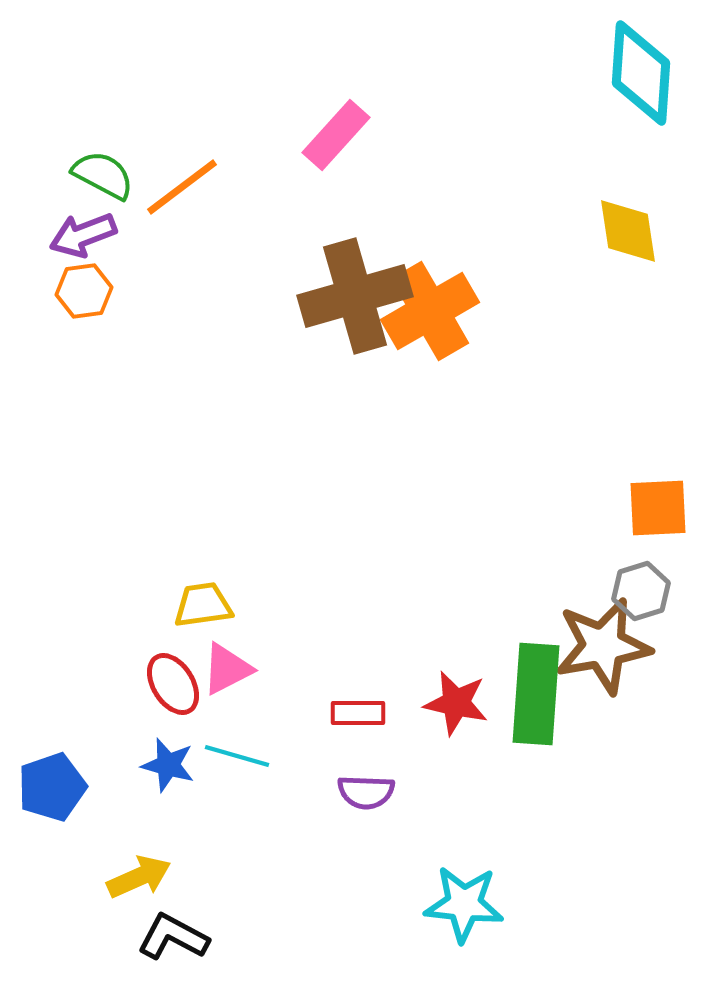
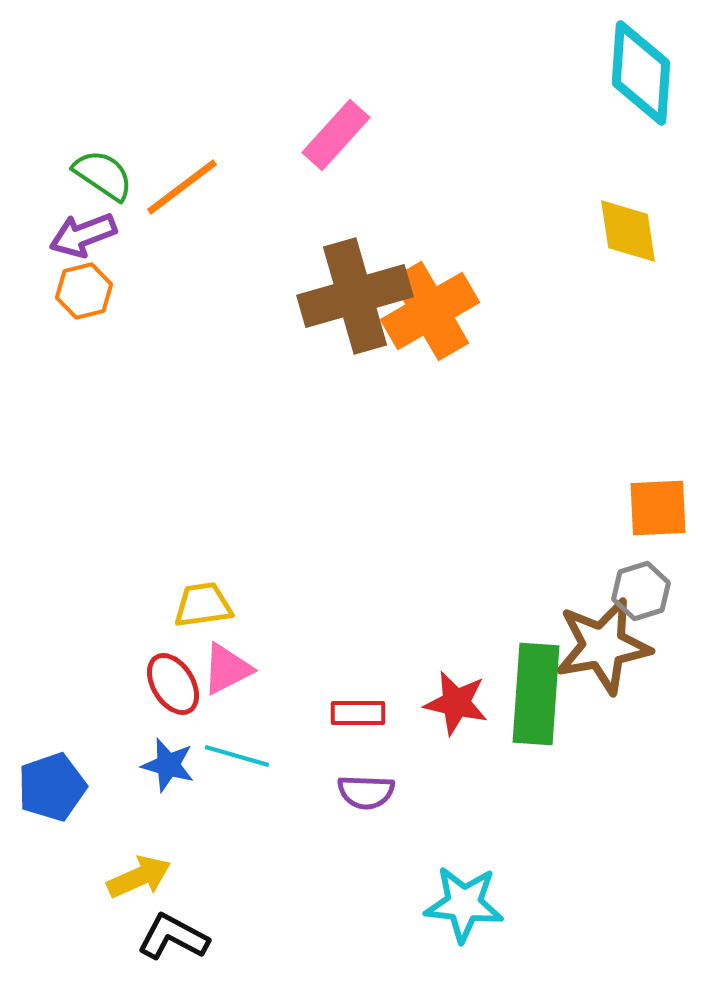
green semicircle: rotated 6 degrees clockwise
orange hexagon: rotated 6 degrees counterclockwise
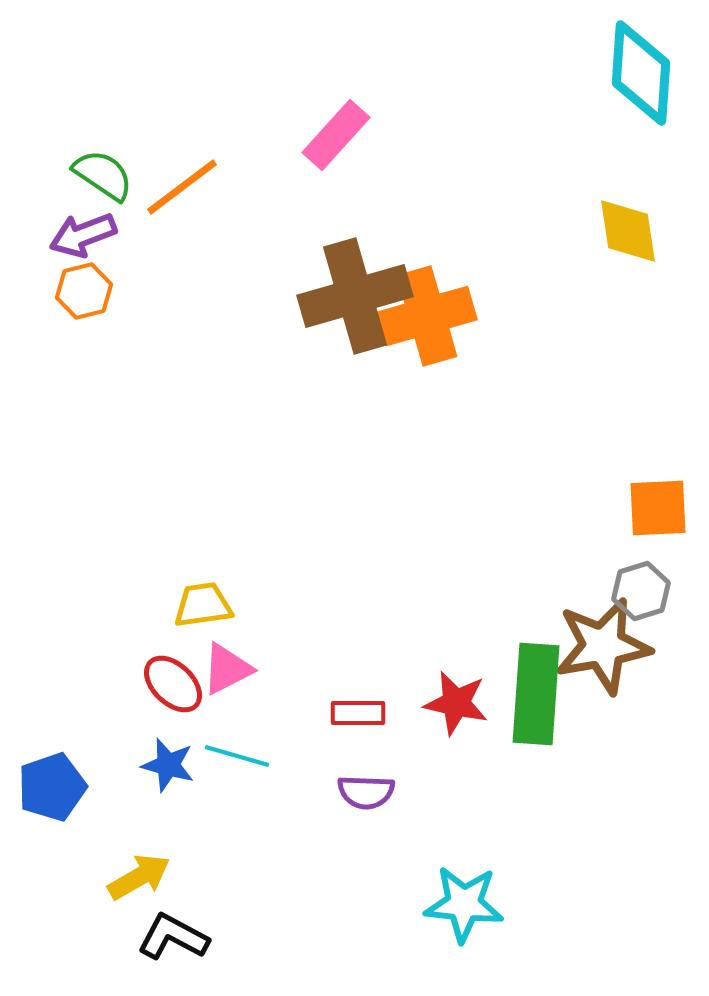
orange cross: moved 3 px left, 5 px down; rotated 14 degrees clockwise
red ellipse: rotated 14 degrees counterclockwise
yellow arrow: rotated 6 degrees counterclockwise
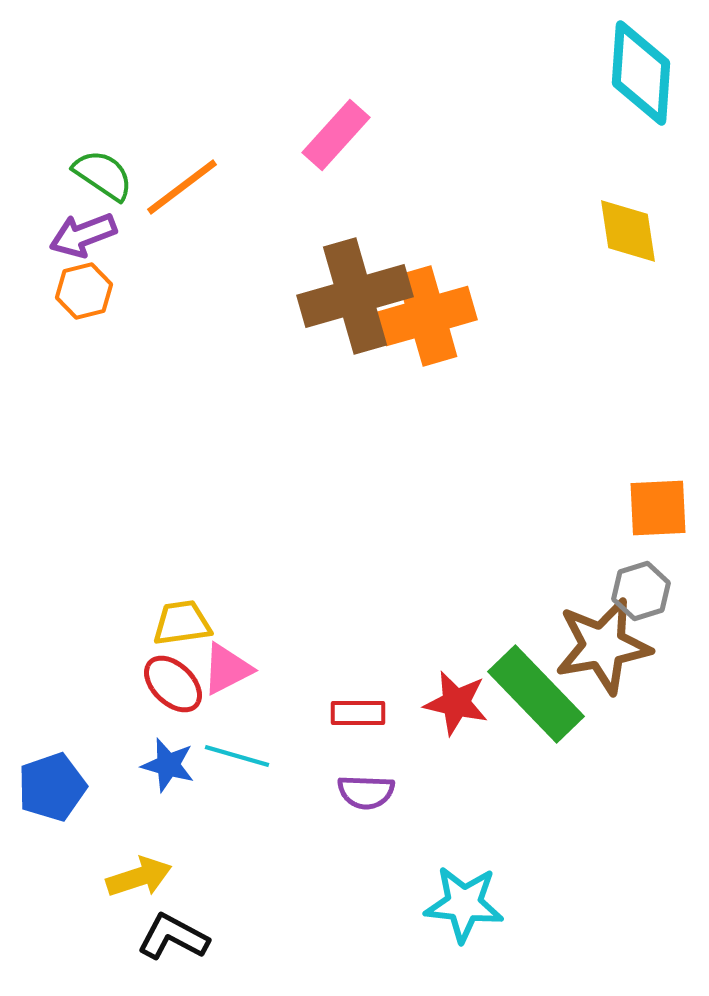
yellow trapezoid: moved 21 px left, 18 px down
green rectangle: rotated 48 degrees counterclockwise
yellow arrow: rotated 12 degrees clockwise
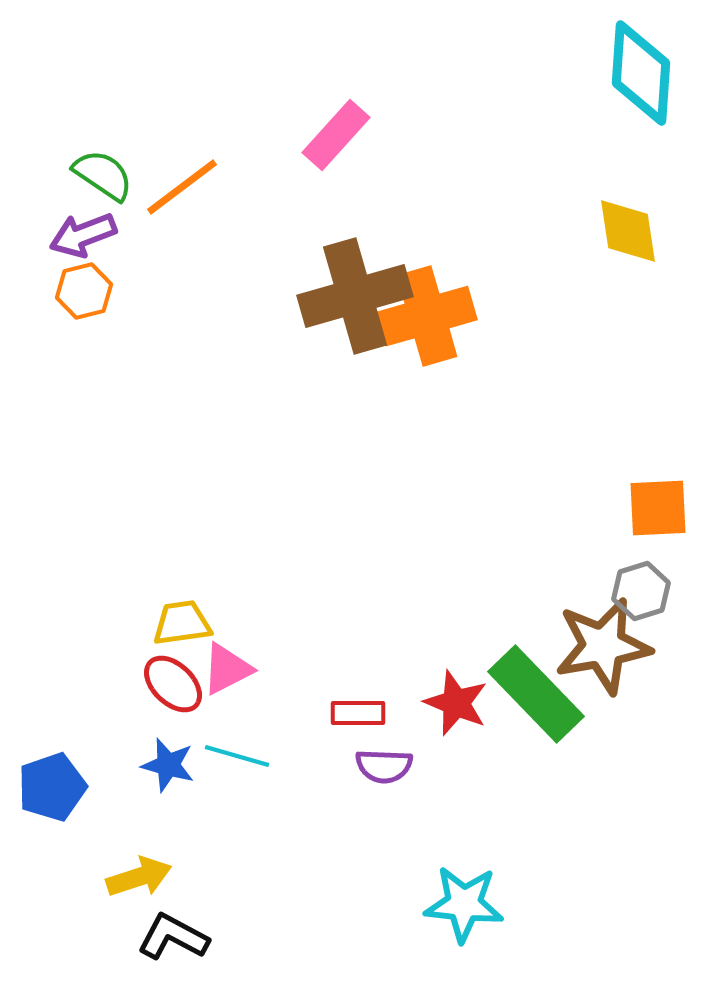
red star: rotated 10 degrees clockwise
purple semicircle: moved 18 px right, 26 px up
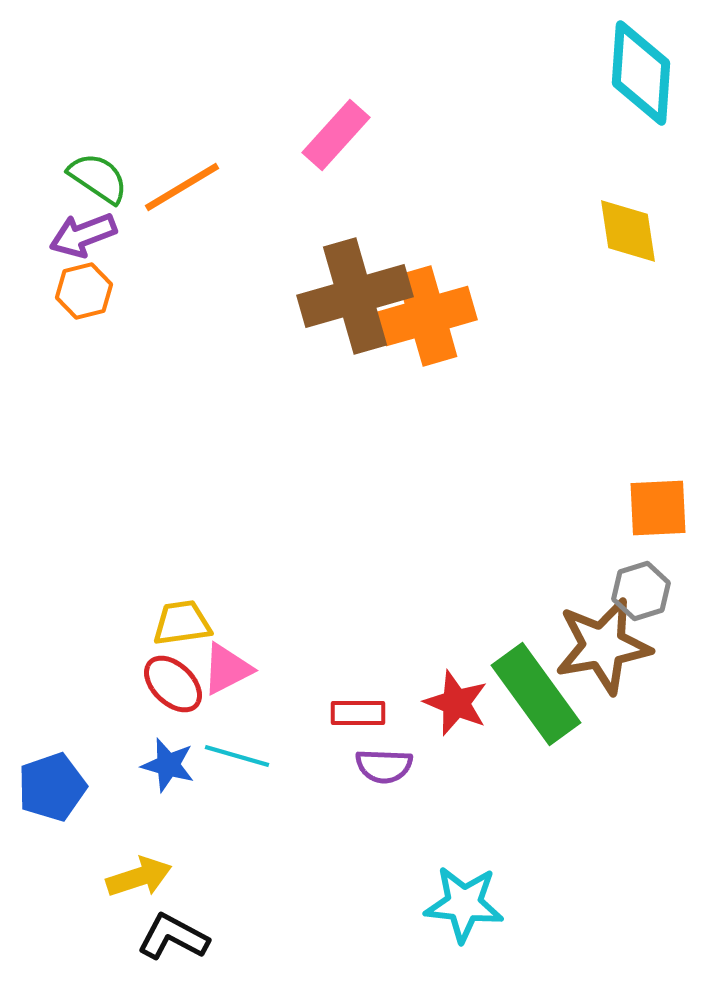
green semicircle: moved 5 px left, 3 px down
orange line: rotated 6 degrees clockwise
green rectangle: rotated 8 degrees clockwise
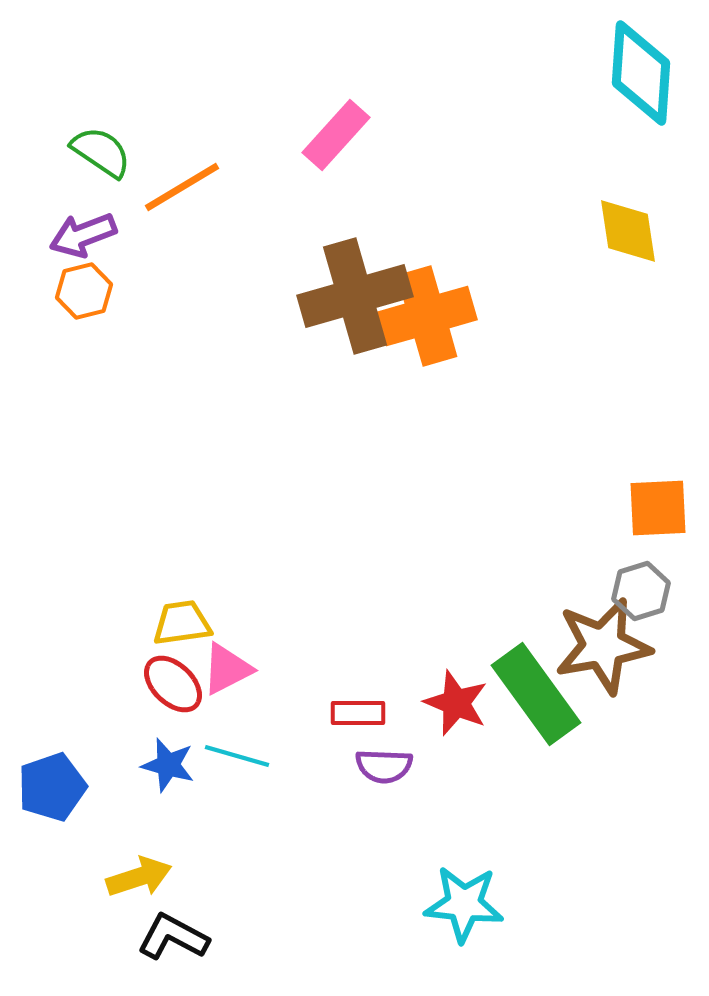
green semicircle: moved 3 px right, 26 px up
